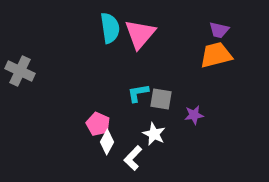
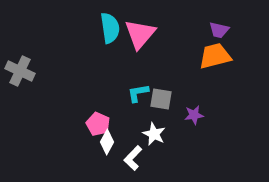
orange trapezoid: moved 1 px left, 1 px down
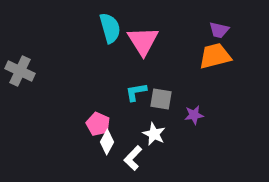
cyan semicircle: rotated 8 degrees counterclockwise
pink triangle: moved 3 px right, 7 px down; rotated 12 degrees counterclockwise
cyan L-shape: moved 2 px left, 1 px up
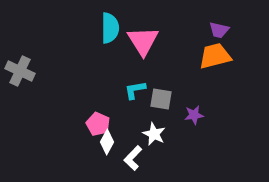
cyan semicircle: rotated 16 degrees clockwise
cyan L-shape: moved 1 px left, 2 px up
